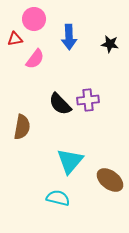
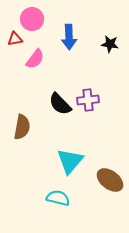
pink circle: moved 2 px left
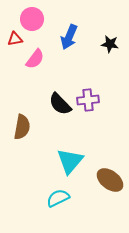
blue arrow: rotated 25 degrees clockwise
cyan semicircle: rotated 40 degrees counterclockwise
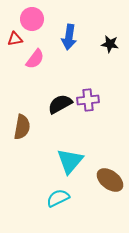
blue arrow: rotated 15 degrees counterclockwise
black semicircle: rotated 105 degrees clockwise
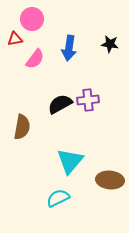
blue arrow: moved 11 px down
brown ellipse: rotated 32 degrees counterclockwise
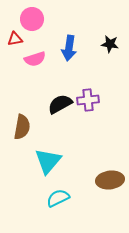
pink semicircle: rotated 35 degrees clockwise
cyan triangle: moved 22 px left
brown ellipse: rotated 12 degrees counterclockwise
